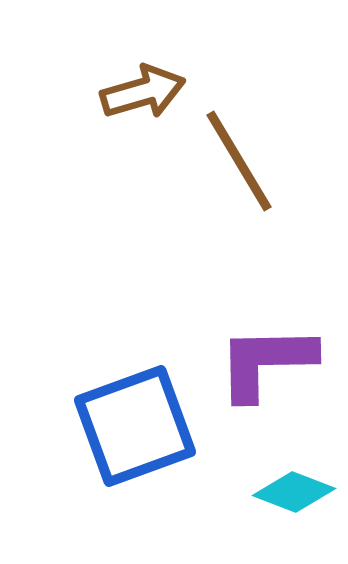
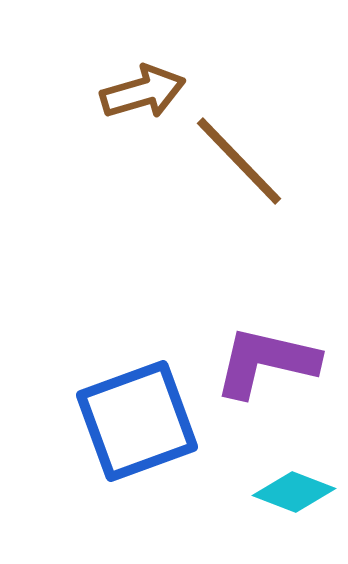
brown line: rotated 13 degrees counterclockwise
purple L-shape: rotated 14 degrees clockwise
blue square: moved 2 px right, 5 px up
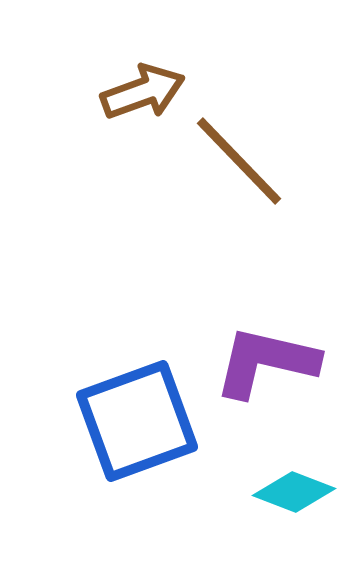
brown arrow: rotated 4 degrees counterclockwise
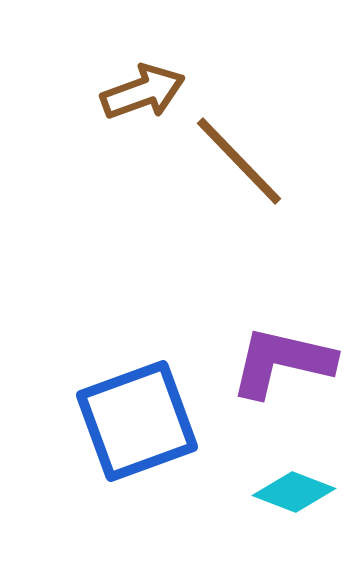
purple L-shape: moved 16 px right
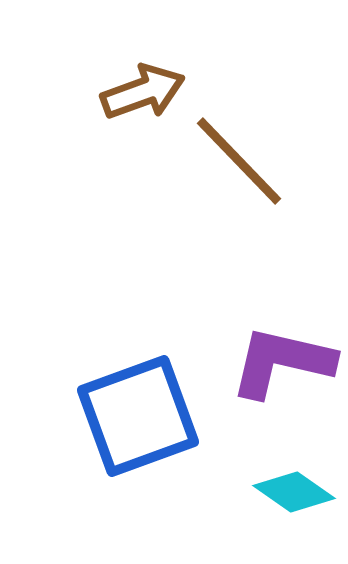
blue square: moved 1 px right, 5 px up
cyan diamond: rotated 14 degrees clockwise
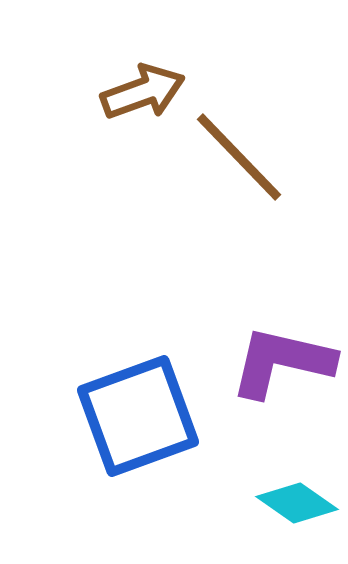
brown line: moved 4 px up
cyan diamond: moved 3 px right, 11 px down
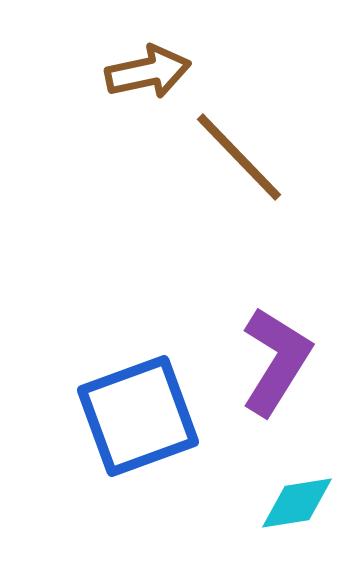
brown arrow: moved 5 px right, 20 px up; rotated 8 degrees clockwise
purple L-shape: moved 6 px left, 1 px up; rotated 109 degrees clockwise
cyan diamond: rotated 44 degrees counterclockwise
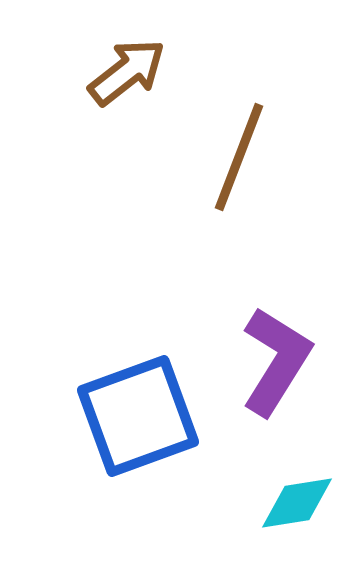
brown arrow: moved 21 px left; rotated 26 degrees counterclockwise
brown line: rotated 65 degrees clockwise
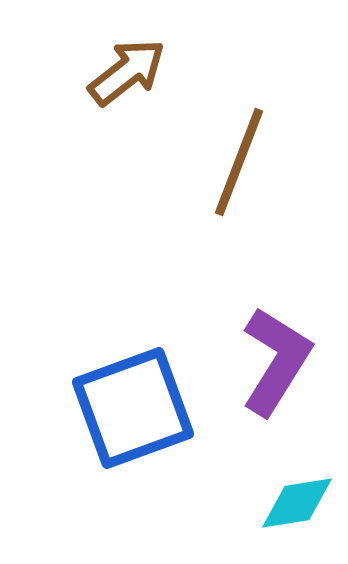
brown line: moved 5 px down
blue square: moved 5 px left, 8 px up
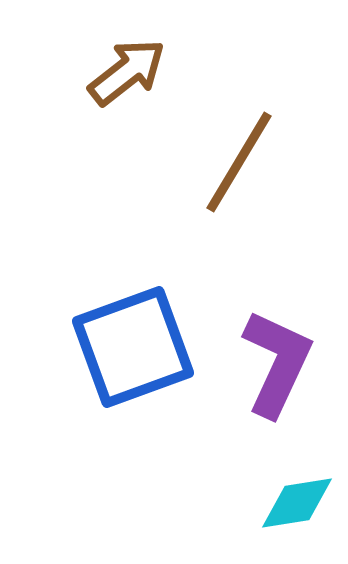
brown line: rotated 10 degrees clockwise
purple L-shape: moved 1 px right, 2 px down; rotated 7 degrees counterclockwise
blue square: moved 61 px up
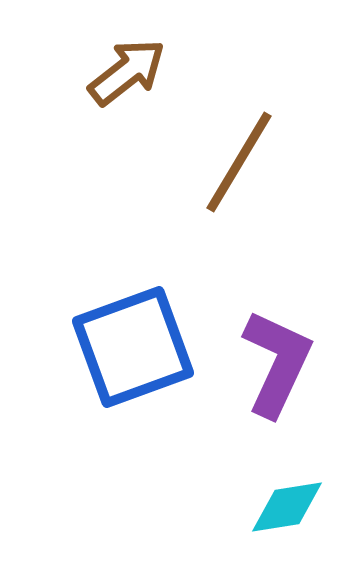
cyan diamond: moved 10 px left, 4 px down
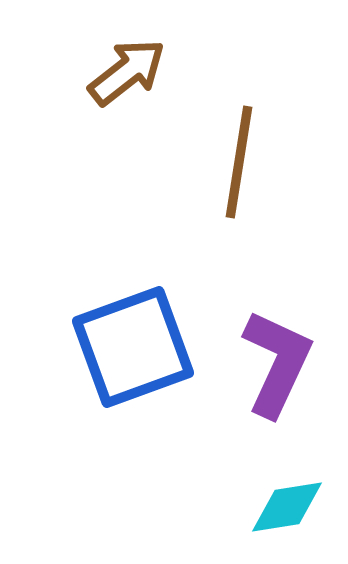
brown line: rotated 22 degrees counterclockwise
